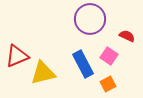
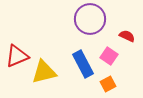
yellow triangle: moved 1 px right, 1 px up
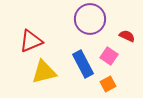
red triangle: moved 14 px right, 15 px up
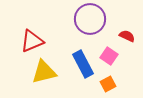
red triangle: moved 1 px right
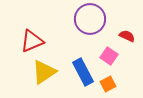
blue rectangle: moved 8 px down
yellow triangle: rotated 20 degrees counterclockwise
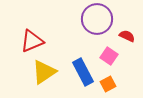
purple circle: moved 7 px right
